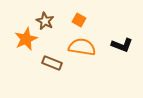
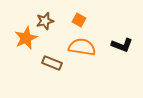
brown star: rotated 30 degrees clockwise
orange star: moved 1 px up
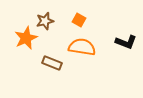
black L-shape: moved 4 px right, 3 px up
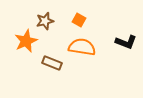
orange star: moved 3 px down
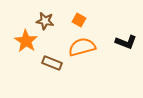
brown star: rotated 24 degrees clockwise
orange star: rotated 15 degrees counterclockwise
orange semicircle: rotated 24 degrees counterclockwise
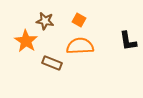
black L-shape: moved 2 px right, 1 px up; rotated 60 degrees clockwise
orange semicircle: moved 2 px left, 1 px up; rotated 12 degrees clockwise
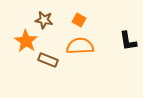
brown star: moved 1 px left, 1 px up
brown rectangle: moved 4 px left, 3 px up
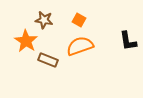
orange semicircle: rotated 16 degrees counterclockwise
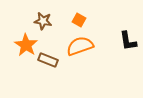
brown star: moved 1 px left, 1 px down
orange star: moved 4 px down
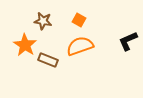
black L-shape: rotated 75 degrees clockwise
orange star: moved 1 px left
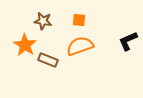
orange square: rotated 24 degrees counterclockwise
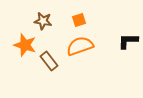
orange square: rotated 24 degrees counterclockwise
black L-shape: rotated 25 degrees clockwise
orange star: rotated 15 degrees counterclockwise
brown rectangle: moved 1 px right, 1 px down; rotated 30 degrees clockwise
